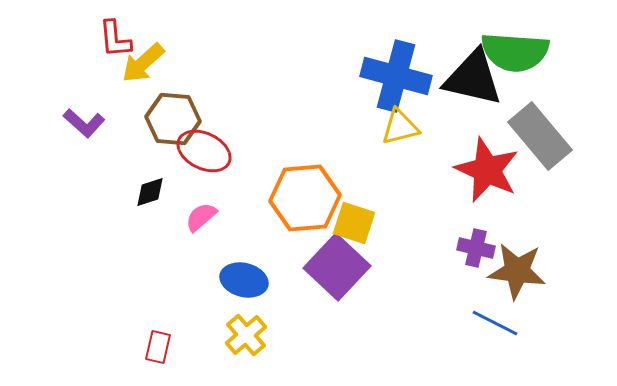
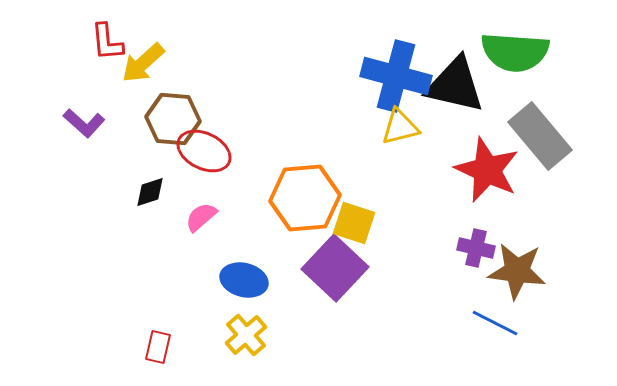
red L-shape: moved 8 px left, 3 px down
black triangle: moved 18 px left, 7 px down
purple square: moved 2 px left, 1 px down
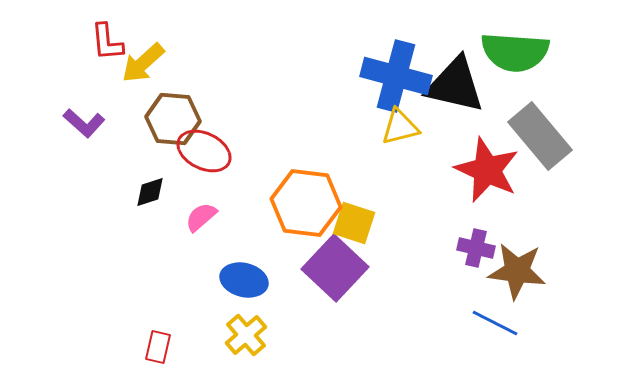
orange hexagon: moved 1 px right, 5 px down; rotated 12 degrees clockwise
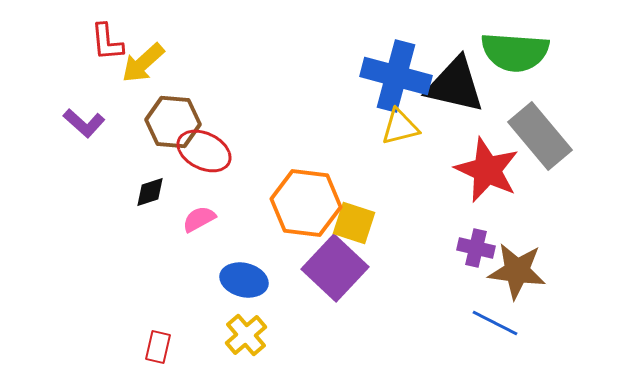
brown hexagon: moved 3 px down
pink semicircle: moved 2 px left, 2 px down; rotated 12 degrees clockwise
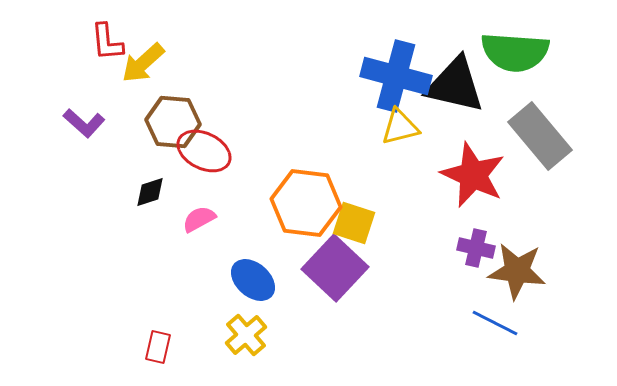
red star: moved 14 px left, 5 px down
blue ellipse: moved 9 px right; rotated 27 degrees clockwise
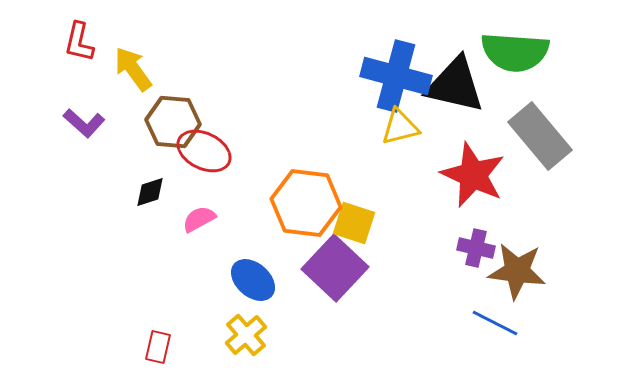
red L-shape: moved 28 px left; rotated 18 degrees clockwise
yellow arrow: moved 10 px left, 6 px down; rotated 96 degrees clockwise
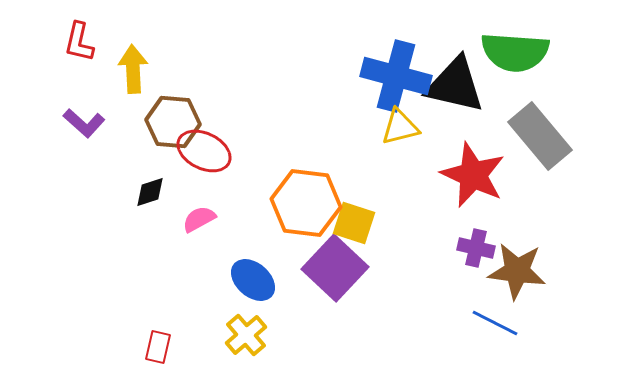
yellow arrow: rotated 33 degrees clockwise
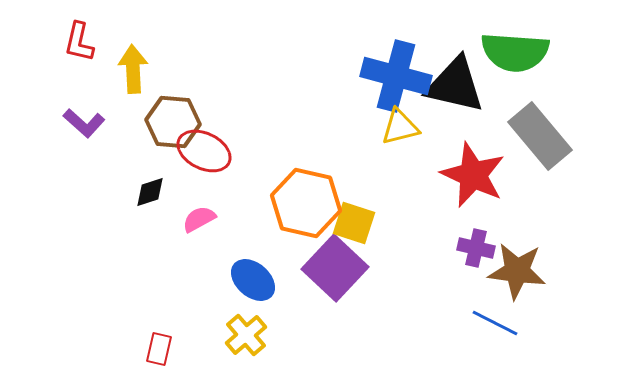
orange hexagon: rotated 6 degrees clockwise
red rectangle: moved 1 px right, 2 px down
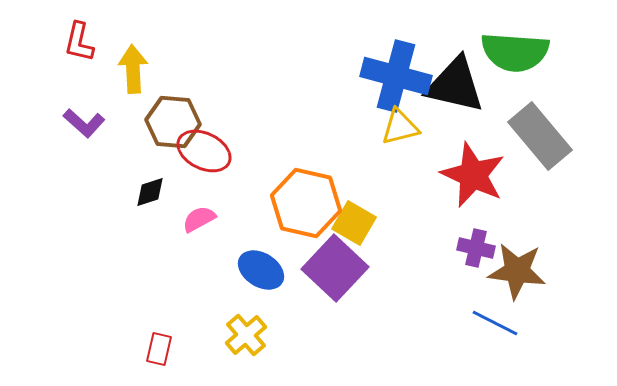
yellow square: rotated 12 degrees clockwise
blue ellipse: moved 8 px right, 10 px up; rotated 9 degrees counterclockwise
